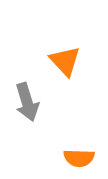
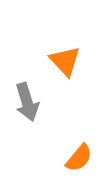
orange semicircle: rotated 52 degrees counterclockwise
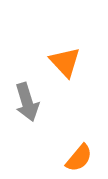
orange triangle: moved 1 px down
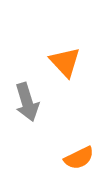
orange semicircle: rotated 24 degrees clockwise
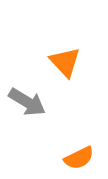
gray arrow: rotated 42 degrees counterclockwise
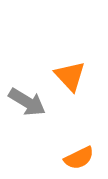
orange triangle: moved 5 px right, 14 px down
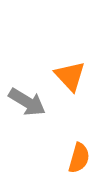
orange semicircle: rotated 48 degrees counterclockwise
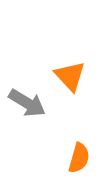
gray arrow: moved 1 px down
